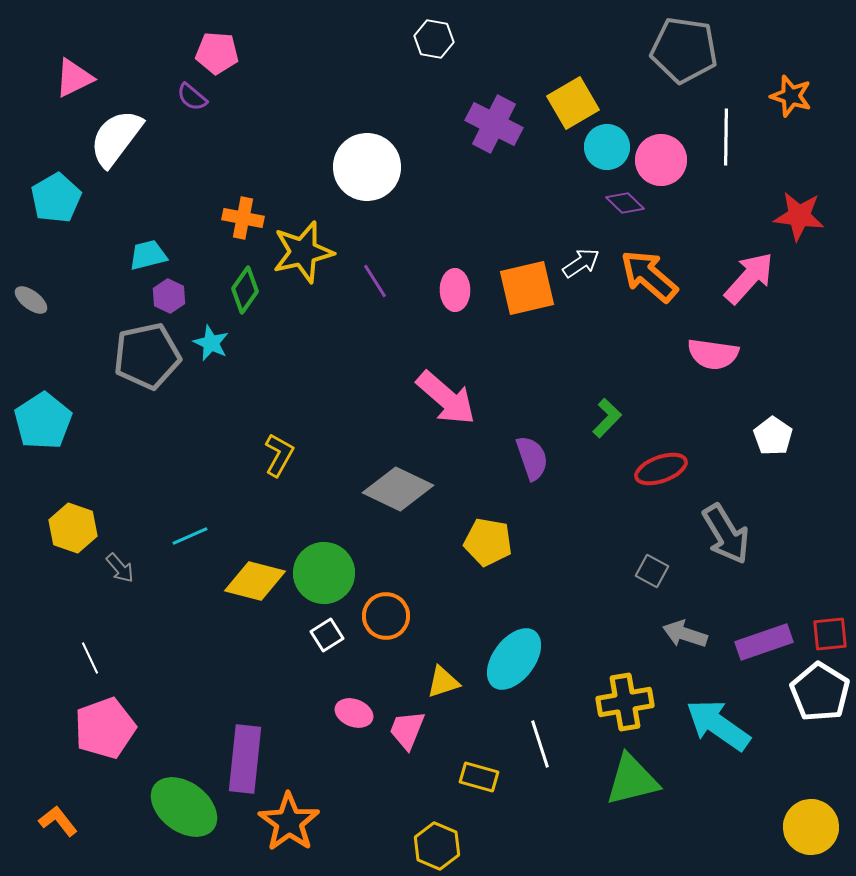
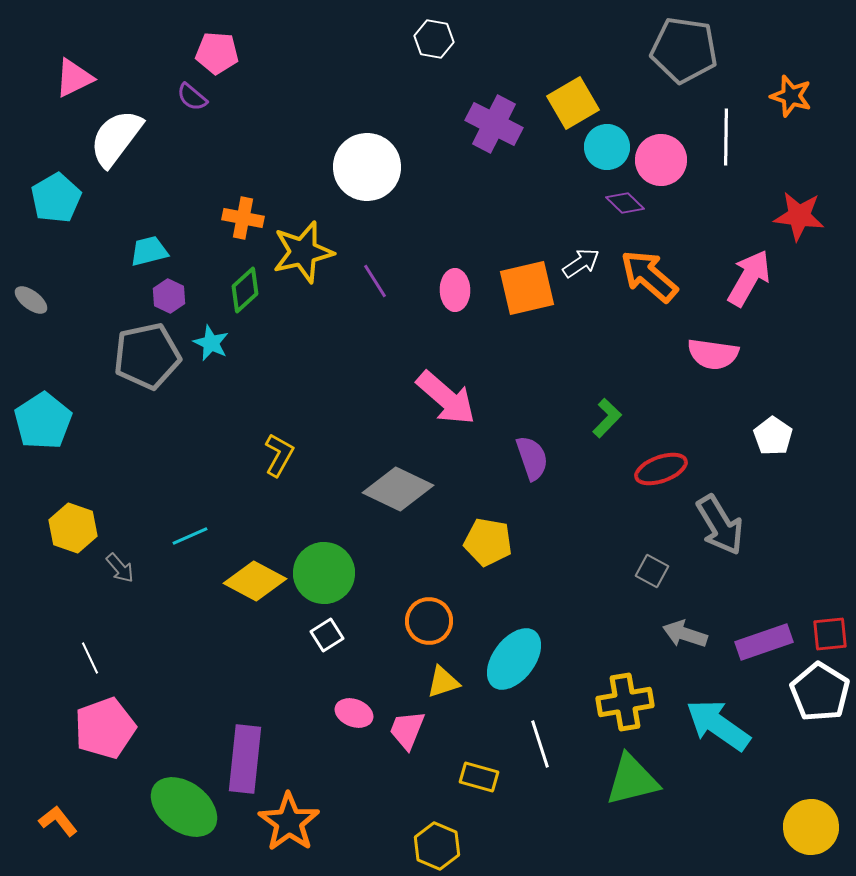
cyan trapezoid at (148, 255): moved 1 px right, 4 px up
pink arrow at (749, 278): rotated 12 degrees counterclockwise
green diamond at (245, 290): rotated 12 degrees clockwise
gray arrow at (726, 534): moved 6 px left, 9 px up
yellow diamond at (255, 581): rotated 14 degrees clockwise
orange circle at (386, 616): moved 43 px right, 5 px down
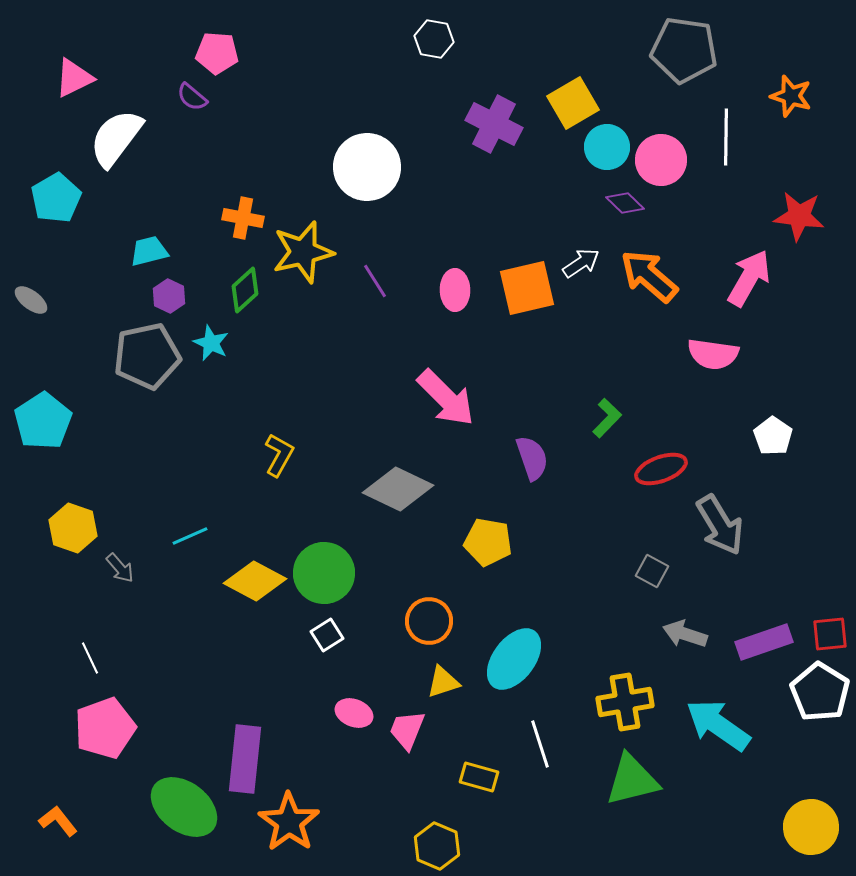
pink arrow at (446, 398): rotated 4 degrees clockwise
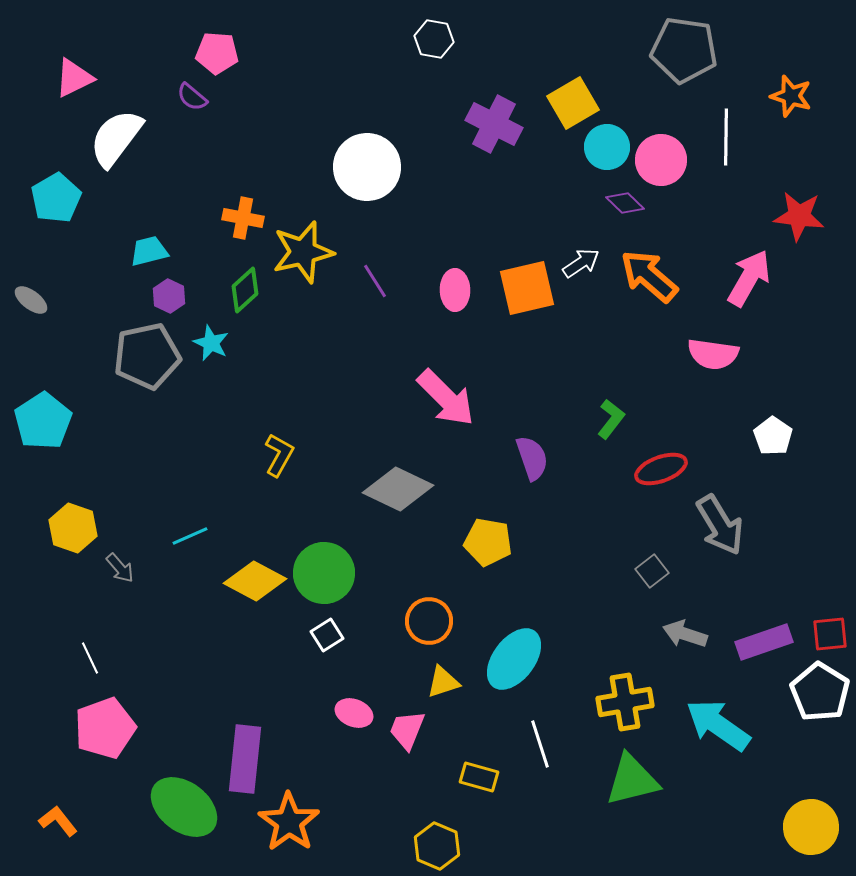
green L-shape at (607, 418): moved 4 px right, 1 px down; rotated 6 degrees counterclockwise
gray square at (652, 571): rotated 24 degrees clockwise
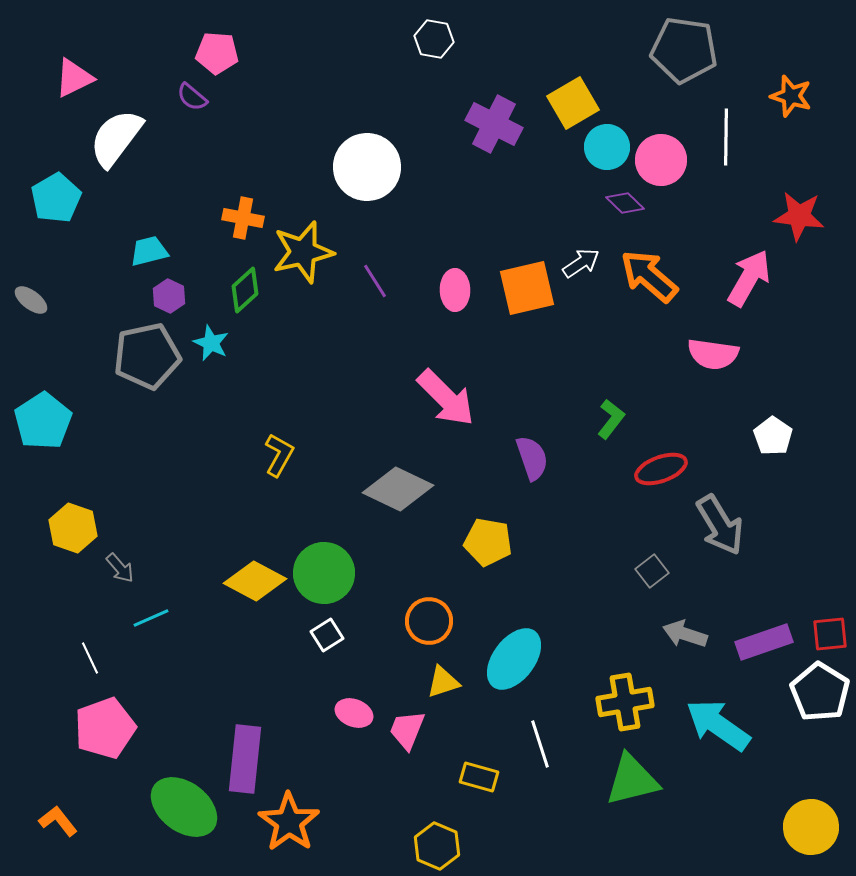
cyan line at (190, 536): moved 39 px left, 82 px down
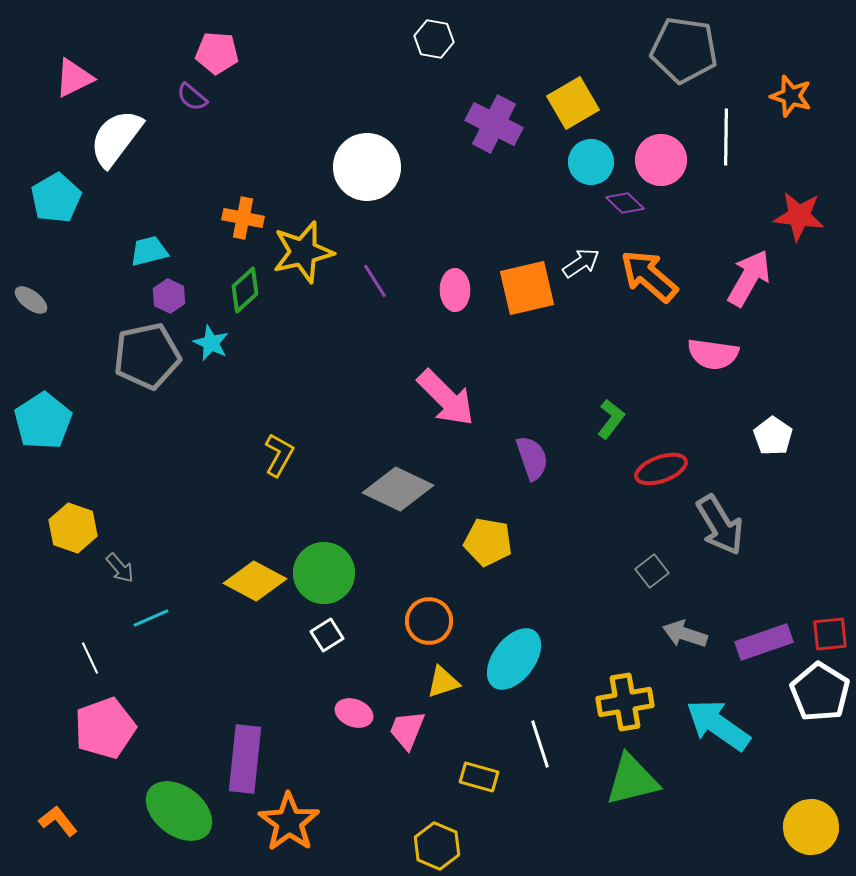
cyan circle at (607, 147): moved 16 px left, 15 px down
green ellipse at (184, 807): moved 5 px left, 4 px down
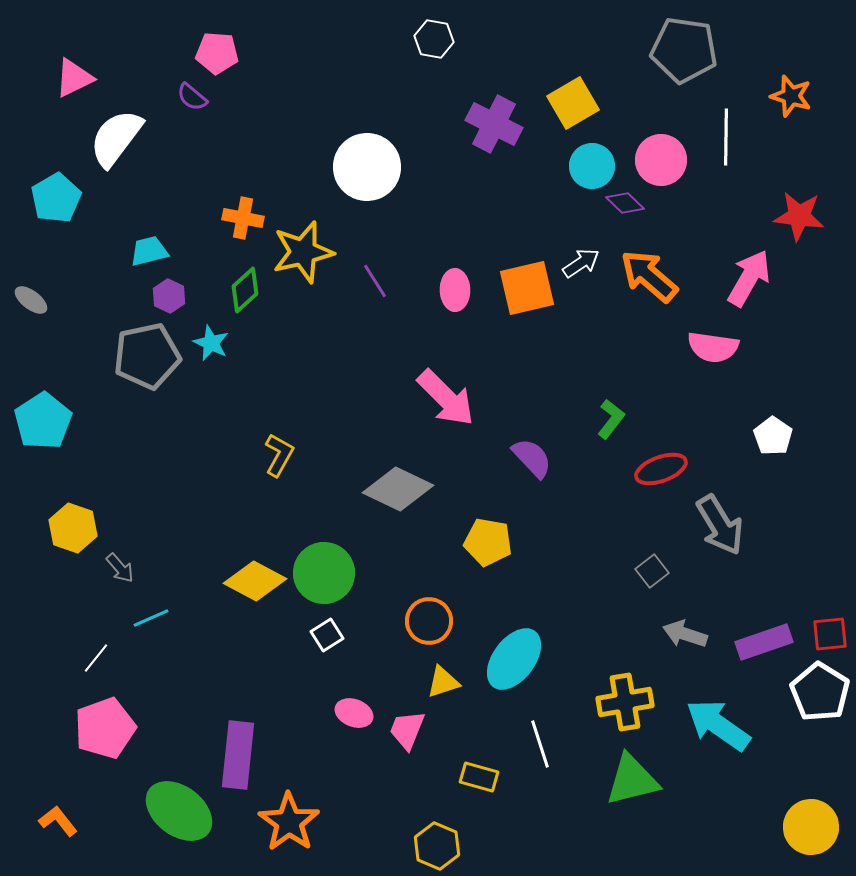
cyan circle at (591, 162): moved 1 px right, 4 px down
pink semicircle at (713, 354): moved 7 px up
purple semicircle at (532, 458): rotated 24 degrees counterclockwise
white line at (90, 658): moved 6 px right; rotated 64 degrees clockwise
purple rectangle at (245, 759): moved 7 px left, 4 px up
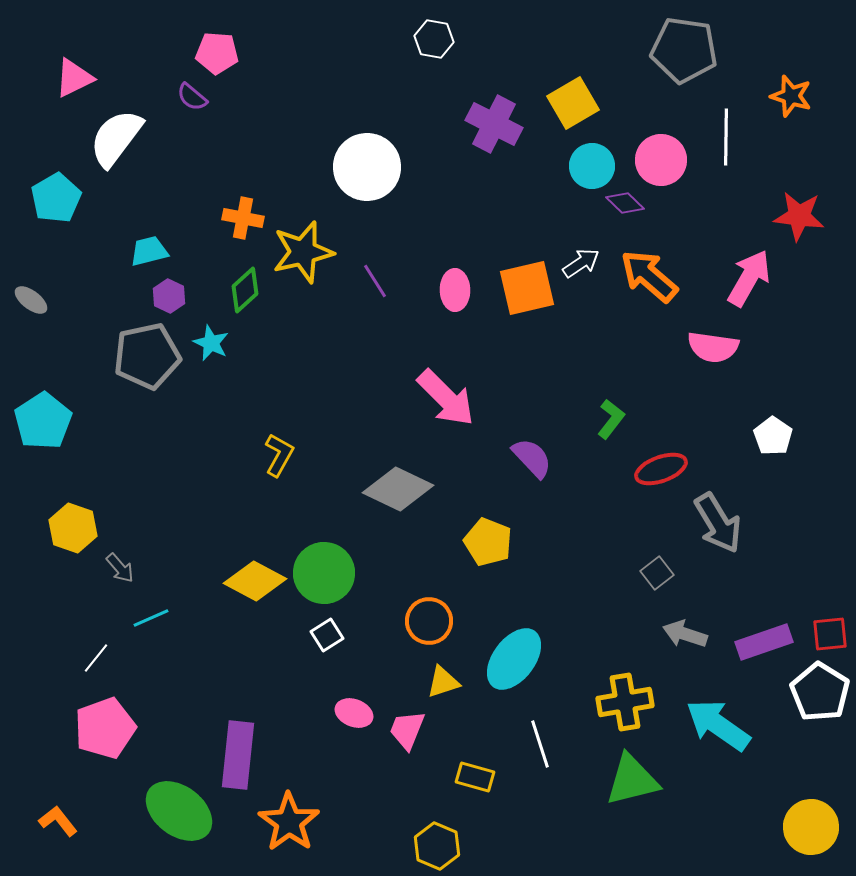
gray arrow at (720, 525): moved 2 px left, 2 px up
yellow pentagon at (488, 542): rotated 12 degrees clockwise
gray square at (652, 571): moved 5 px right, 2 px down
yellow rectangle at (479, 777): moved 4 px left
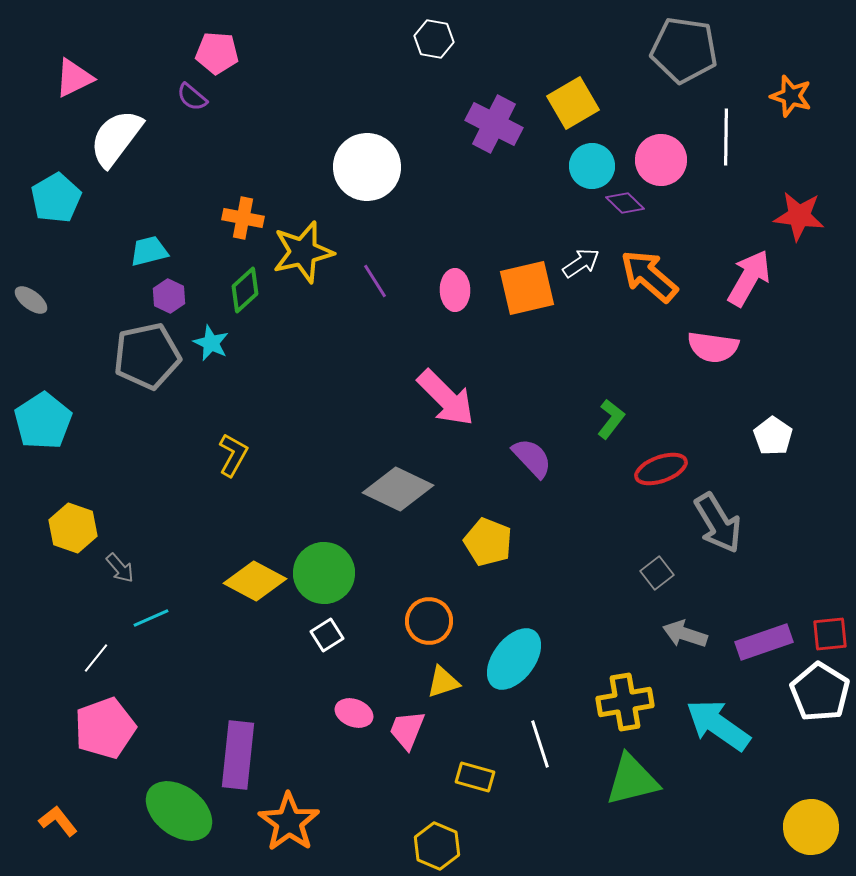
yellow L-shape at (279, 455): moved 46 px left
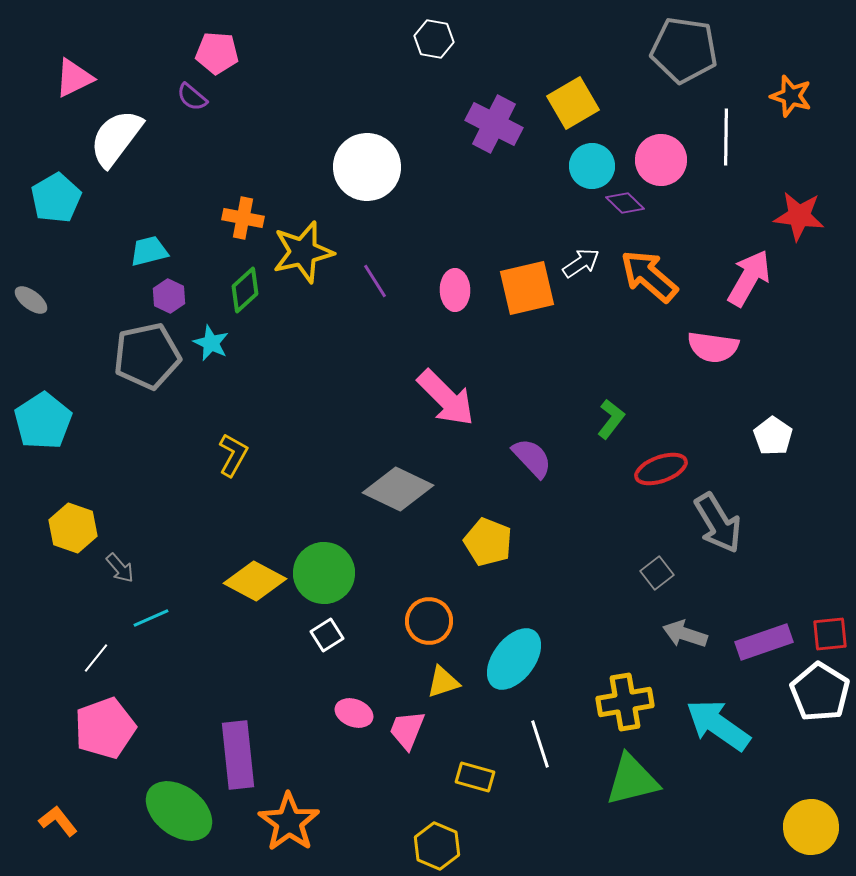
purple rectangle at (238, 755): rotated 12 degrees counterclockwise
